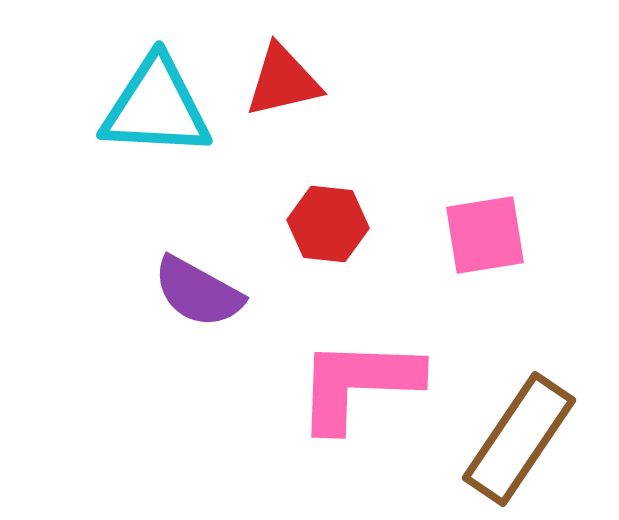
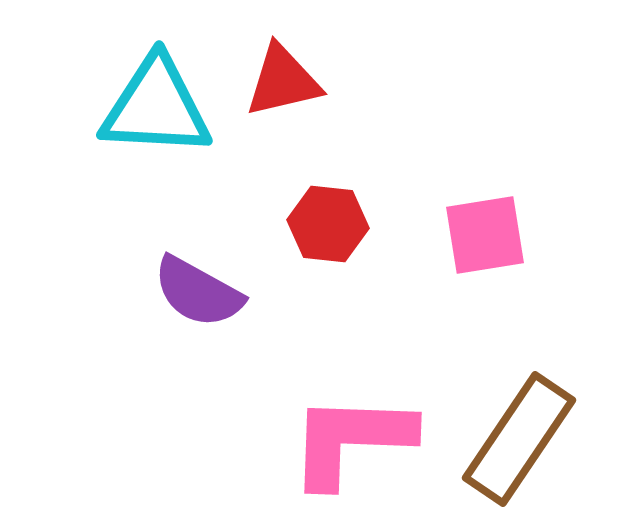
pink L-shape: moved 7 px left, 56 px down
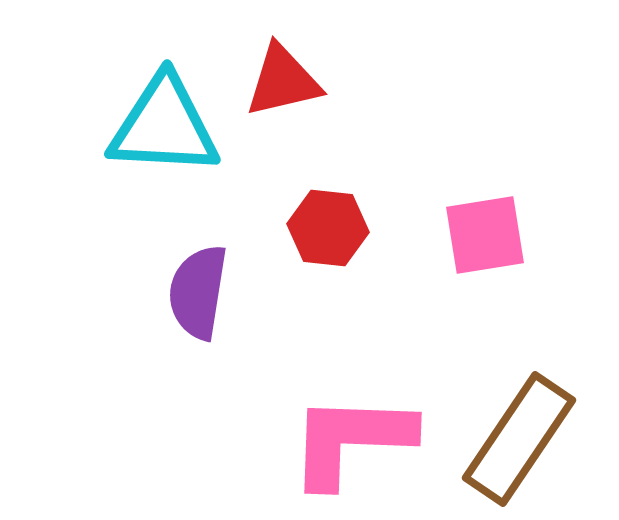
cyan triangle: moved 8 px right, 19 px down
red hexagon: moved 4 px down
purple semicircle: rotated 70 degrees clockwise
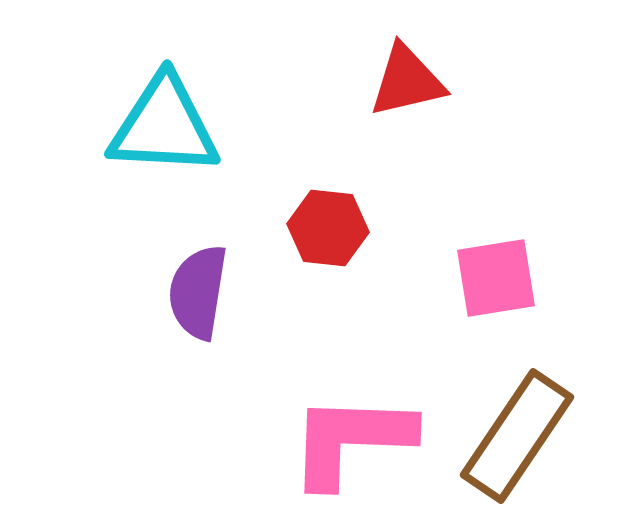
red triangle: moved 124 px right
pink square: moved 11 px right, 43 px down
brown rectangle: moved 2 px left, 3 px up
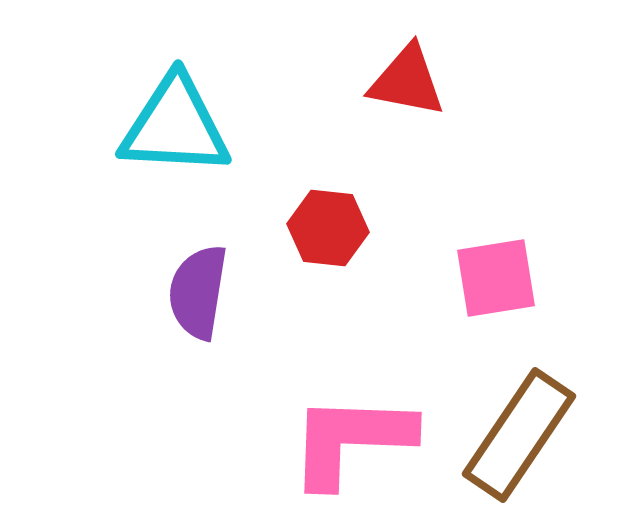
red triangle: rotated 24 degrees clockwise
cyan triangle: moved 11 px right
brown rectangle: moved 2 px right, 1 px up
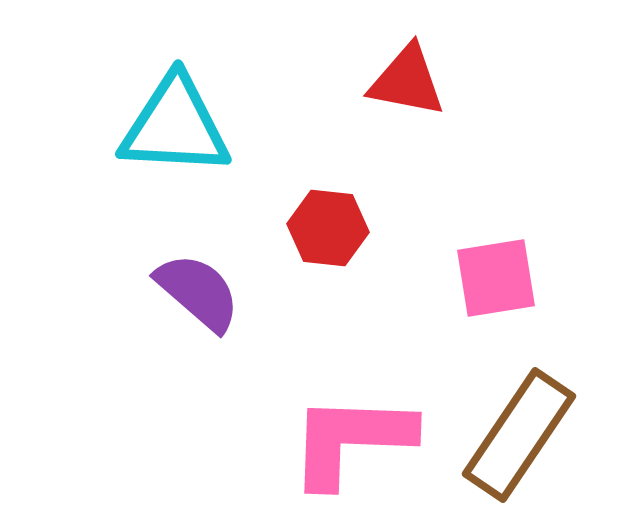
purple semicircle: rotated 122 degrees clockwise
